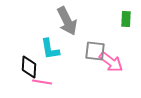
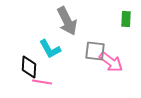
cyan L-shape: rotated 20 degrees counterclockwise
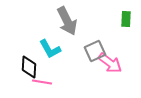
gray square: rotated 30 degrees counterclockwise
pink arrow: moved 1 px left, 1 px down
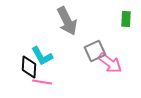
cyan L-shape: moved 8 px left, 7 px down
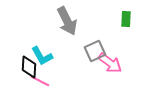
pink line: moved 2 px left, 1 px up; rotated 18 degrees clockwise
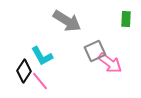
gray arrow: rotated 32 degrees counterclockwise
black diamond: moved 5 px left, 4 px down; rotated 30 degrees clockwise
pink line: rotated 24 degrees clockwise
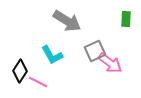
cyan L-shape: moved 10 px right, 1 px up
black diamond: moved 4 px left
pink line: moved 2 px left, 1 px down; rotated 24 degrees counterclockwise
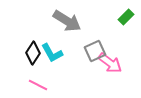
green rectangle: moved 2 px up; rotated 42 degrees clockwise
cyan L-shape: moved 2 px up
black diamond: moved 13 px right, 18 px up
pink line: moved 3 px down
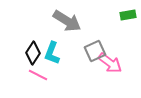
green rectangle: moved 2 px right, 2 px up; rotated 35 degrees clockwise
cyan L-shape: rotated 50 degrees clockwise
pink line: moved 10 px up
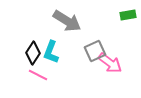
cyan L-shape: moved 1 px left, 1 px up
